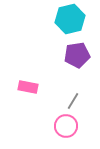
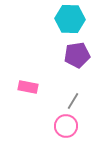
cyan hexagon: rotated 16 degrees clockwise
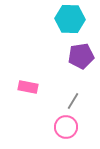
purple pentagon: moved 4 px right, 1 px down
pink circle: moved 1 px down
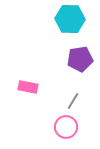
purple pentagon: moved 1 px left, 3 px down
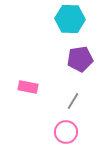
pink circle: moved 5 px down
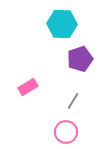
cyan hexagon: moved 8 px left, 5 px down
purple pentagon: rotated 10 degrees counterclockwise
pink rectangle: rotated 42 degrees counterclockwise
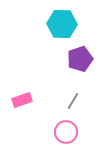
pink rectangle: moved 6 px left, 13 px down; rotated 12 degrees clockwise
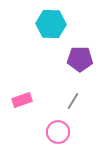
cyan hexagon: moved 11 px left
purple pentagon: rotated 20 degrees clockwise
pink circle: moved 8 px left
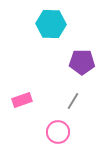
purple pentagon: moved 2 px right, 3 px down
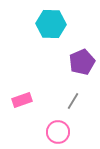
purple pentagon: rotated 25 degrees counterclockwise
